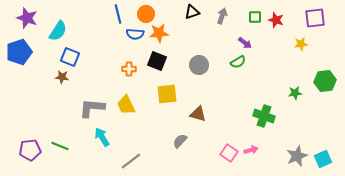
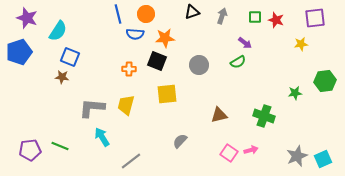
orange star: moved 6 px right, 5 px down
yellow trapezoid: rotated 40 degrees clockwise
brown triangle: moved 21 px right, 1 px down; rotated 30 degrees counterclockwise
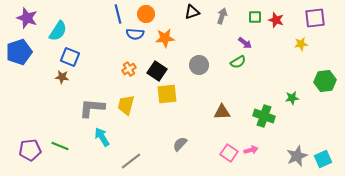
black square: moved 10 px down; rotated 12 degrees clockwise
orange cross: rotated 32 degrees counterclockwise
green star: moved 3 px left, 5 px down
brown triangle: moved 3 px right, 3 px up; rotated 12 degrees clockwise
gray semicircle: moved 3 px down
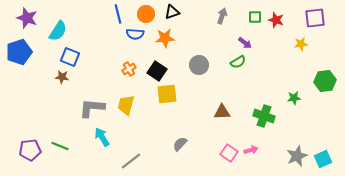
black triangle: moved 20 px left
green star: moved 2 px right
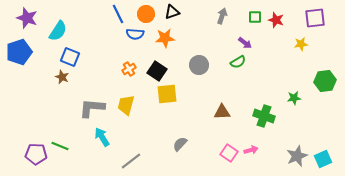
blue line: rotated 12 degrees counterclockwise
brown star: rotated 16 degrees clockwise
purple pentagon: moved 6 px right, 4 px down; rotated 10 degrees clockwise
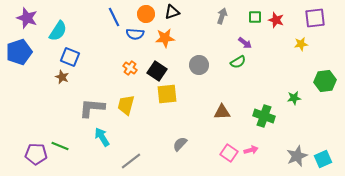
blue line: moved 4 px left, 3 px down
orange cross: moved 1 px right, 1 px up; rotated 24 degrees counterclockwise
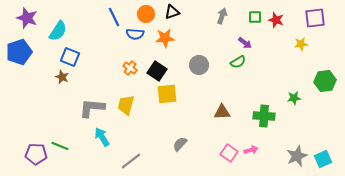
green cross: rotated 15 degrees counterclockwise
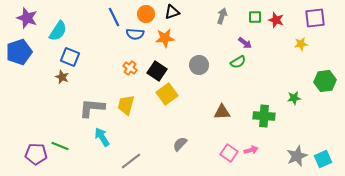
yellow square: rotated 30 degrees counterclockwise
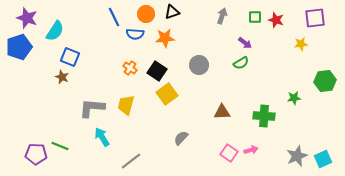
cyan semicircle: moved 3 px left
blue pentagon: moved 5 px up
green semicircle: moved 3 px right, 1 px down
gray semicircle: moved 1 px right, 6 px up
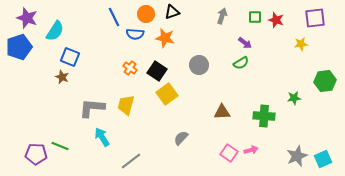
orange star: rotated 18 degrees clockwise
